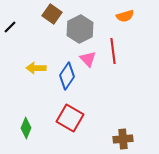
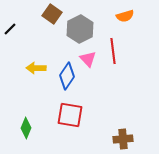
black line: moved 2 px down
red square: moved 3 px up; rotated 20 degrees counterclockwise
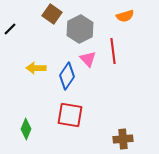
green diamond: moved 1 px down
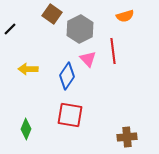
yellow arrow: moved 8 px left, 1 px down
brown cross: moved 4 px right, 2 px up
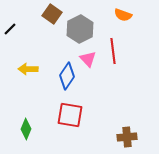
orange semicircle: moved 2 px left, 1 px up; rotated 36 degrees clockwise
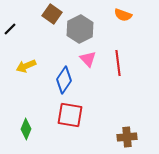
red line: moved 5 px right, 12 px down
yellow arrow: moved 2 px left, 3 px up; rotated 24 degrees counterclockwise
blue diamond: moved 3 px left, 4 px down
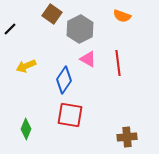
orange semicircle: moved 1 px left, 1 px down
pink triangle: rotated 18 degrees counterclockwise
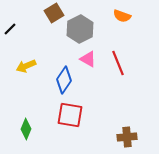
brown square: moved 2 px right, 1 px up; rotated 24 degrees clockwise
red line: rotated 15 degrees counterclockwise
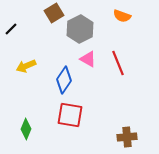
black line: moved 1 px right
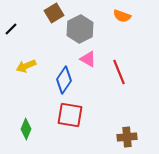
red line: moved 1 px right, 9 px down
